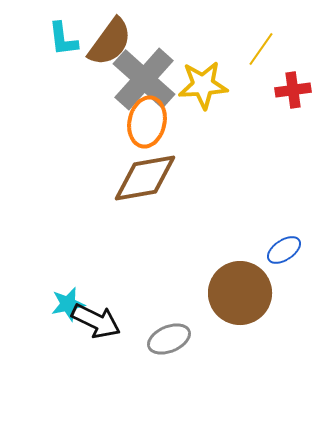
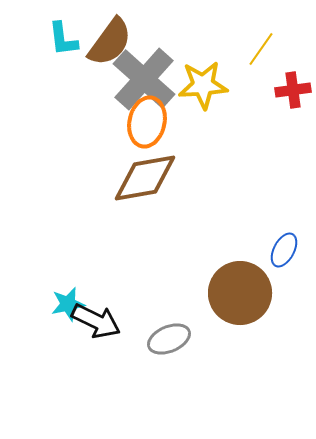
blue ellipse: rotated 28 degrees counterclockwise
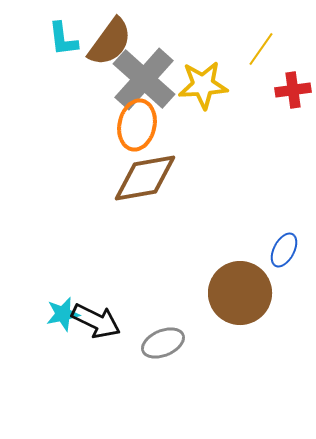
orange ellipse: moved 10 px left, 3 px down
cyan star: moved 5 px left, 10 px down
gray ellipse: moved 6 px left, 4 px down
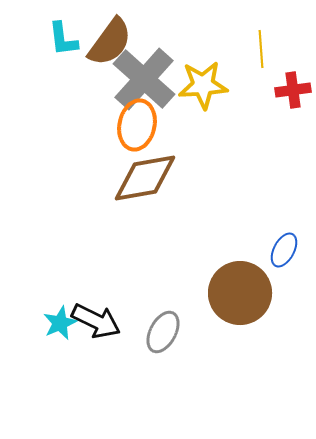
yellow line: rotated 39 degrees counterclockwise
cyan star: moved 3 px left, 9 px down; rotated 12 degrees counterclockwise
gray ellipse: moved 11 px up; rotated 39 degrees counterclockwise
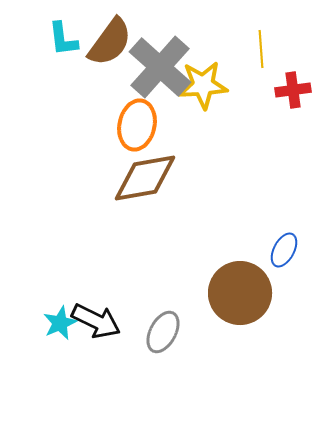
gray cross: moved 16 px right, 12 px up
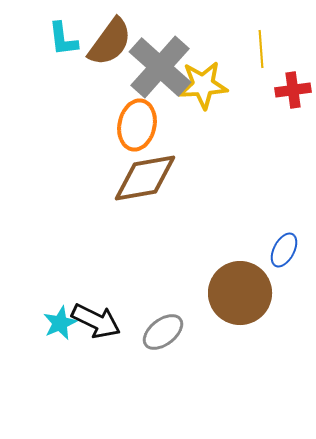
gray ellipse: rotated 24 degrees clockwise
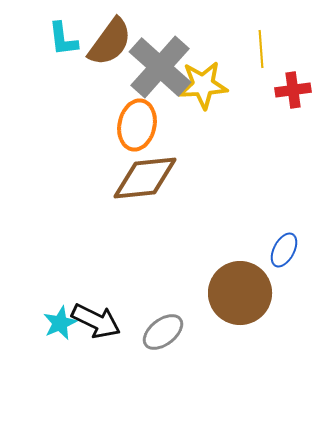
brown diamond: rotated 4 degrees clockwise
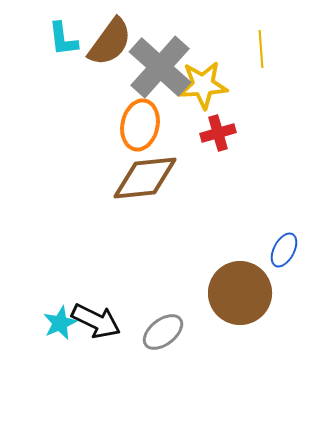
red cross: moved 75 px left, 43 px down; rotated 8 degrees counterclockwise
orange ellipse: moved 3 px right
